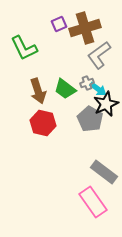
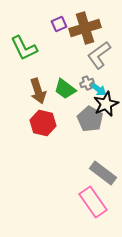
gray rectangle: moved 1 px left, 1 px down
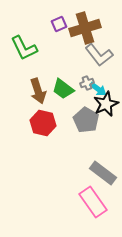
gray L-shape: rotated 92 degrees counterclockwise
green trapezoid: moved 2 px left
gray pentagon: moved 4 px left, 1 px down
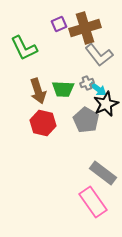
green trapezoid: rotated 35 degrees counterclockwise
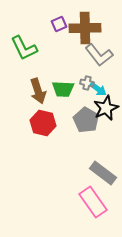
brown cross: rotated 16 degrees clockwise
gray cross: rotated 32 degrees clockwise
black star: moved 4 px down
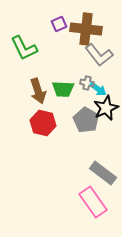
brown cross: moved 1 px right, 1 px down; rotated 8 degrees clockwise
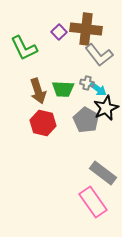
purple square: moved 8 px down; rotated 21 degrees counterclockwise
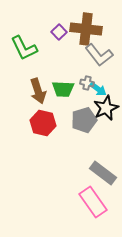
gray pentagon: moved 2 px left; rotated 25 degrees clockwise
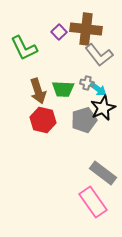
black star: moved 3 px left
red hexagon: moved 3 px up
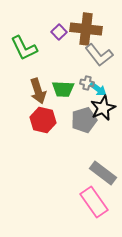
pink rectangle: moved 1 px right
